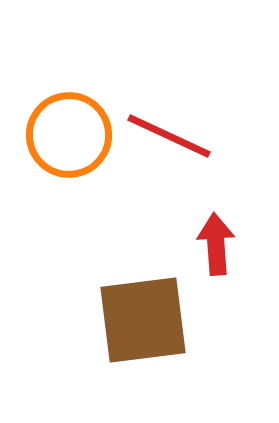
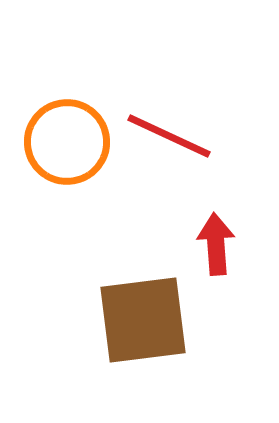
orange circle: moved 2 px left, 7 px down
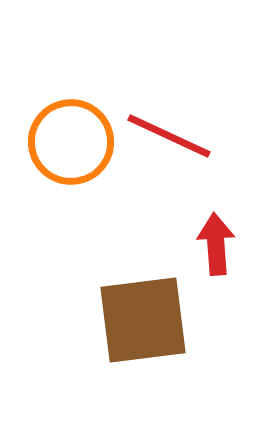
orange circle: moved 4 px right
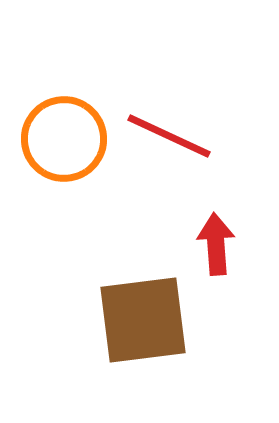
orange circle: moved 7 px left, 3 px up
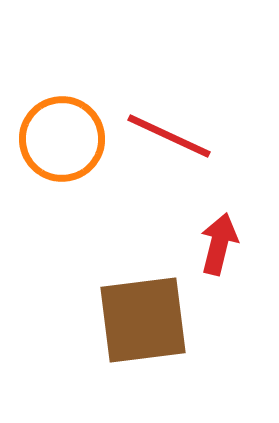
orange circle: moved 2 px left
red arrow: moved 3 px right; rotated 18 degrees clockwise
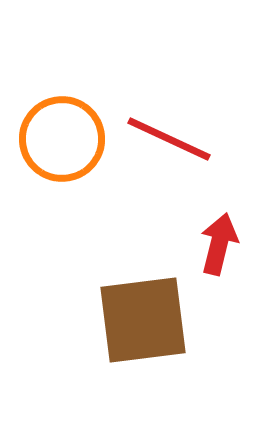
red line: moved 3 px down
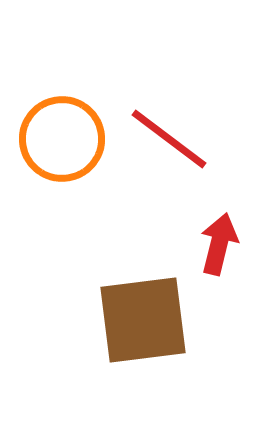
red line: rotated 12 degrees clockwise
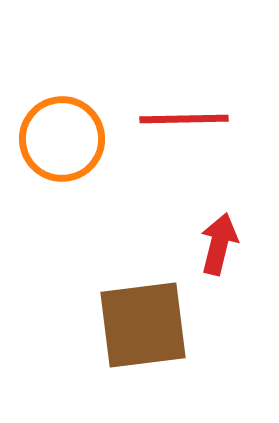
red line: moved 15 px right, 20 px up; rotated 38 degrees counterclockwise
brown square: moved 5 px down
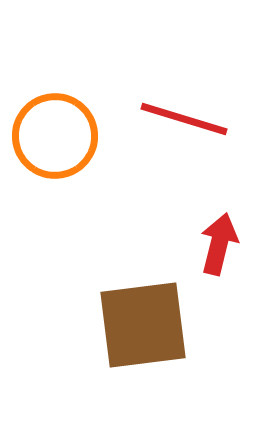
red line: rotated 18 degrees clockwise
orange circle: moved 7 px left, 3 px up
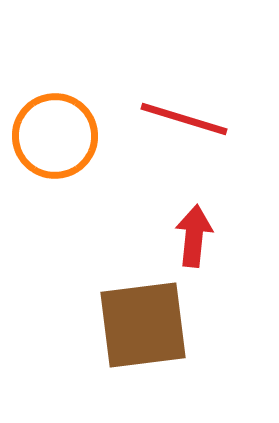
red arrow: moved 25 px left, 8 px up; rotated 8 degrees counterclockwise
